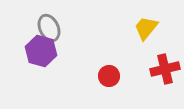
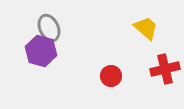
yellow trapezoid: rotated 92 degrees clockwise
red circle: moved 2 px right
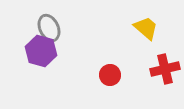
red circle: moved 1 px left, 1 px up
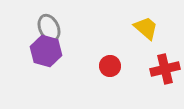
purple hexagon: moved 5 px right
red circle: moved 9 px up
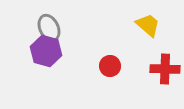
yellow trapezoid: moved 2 px right, 3 px up
red cross: rotated 16 degrees clockwise
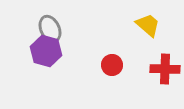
gray ellipse: moved 1 px right, 1 px down
red circle: moved 2 px right, 1 px up
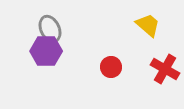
purple hexagon: rotated 16 degrees counterclockwise
red circle: moved 1 px left, 2 px down
red cross: rotated 28 degrees clockwise
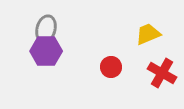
yellow trapezoid: moved 9 px down; rotated 64 degrees counterclockwise
gray ellipse: moved 4 px left; rotated 40 degrees clockwise
red cross: moved 3 px left, 4 px down
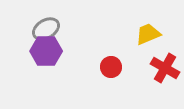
gray ellipse: rotated 44 degrees clockwise
red cross: moved 3 px right, 5 px up
